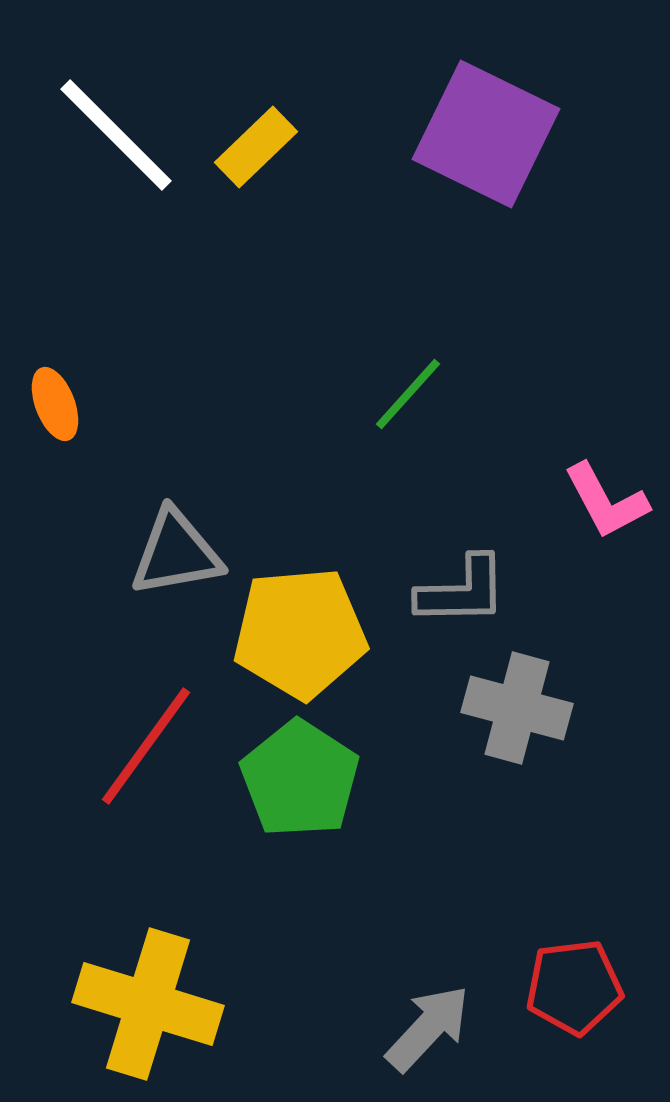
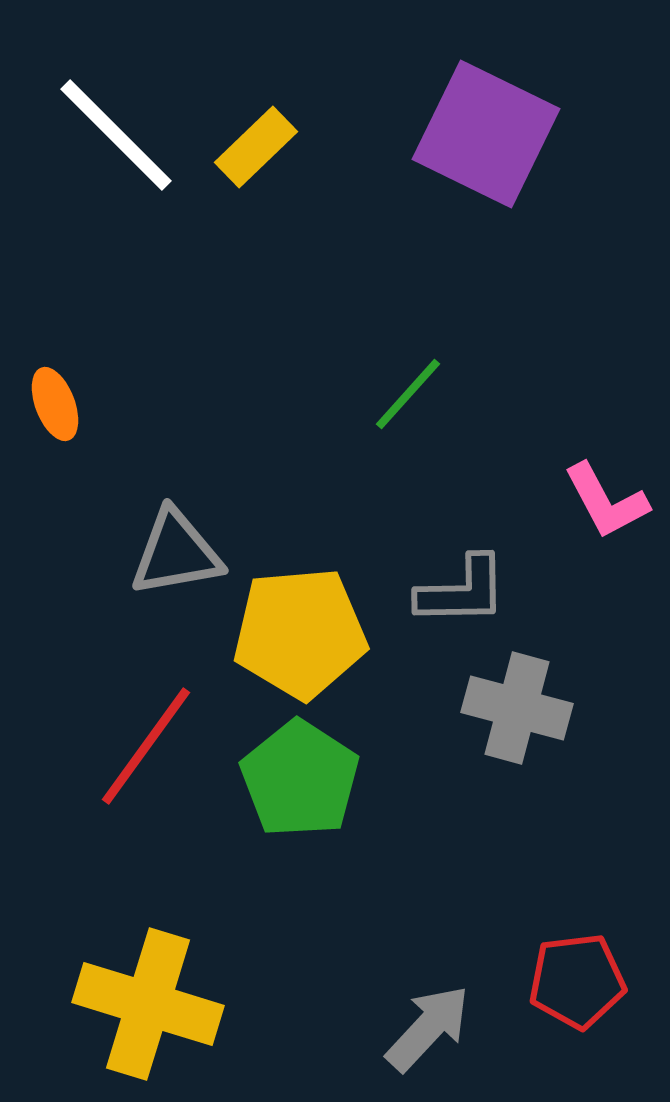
red pentagon: moved 3 px right, 6 px up
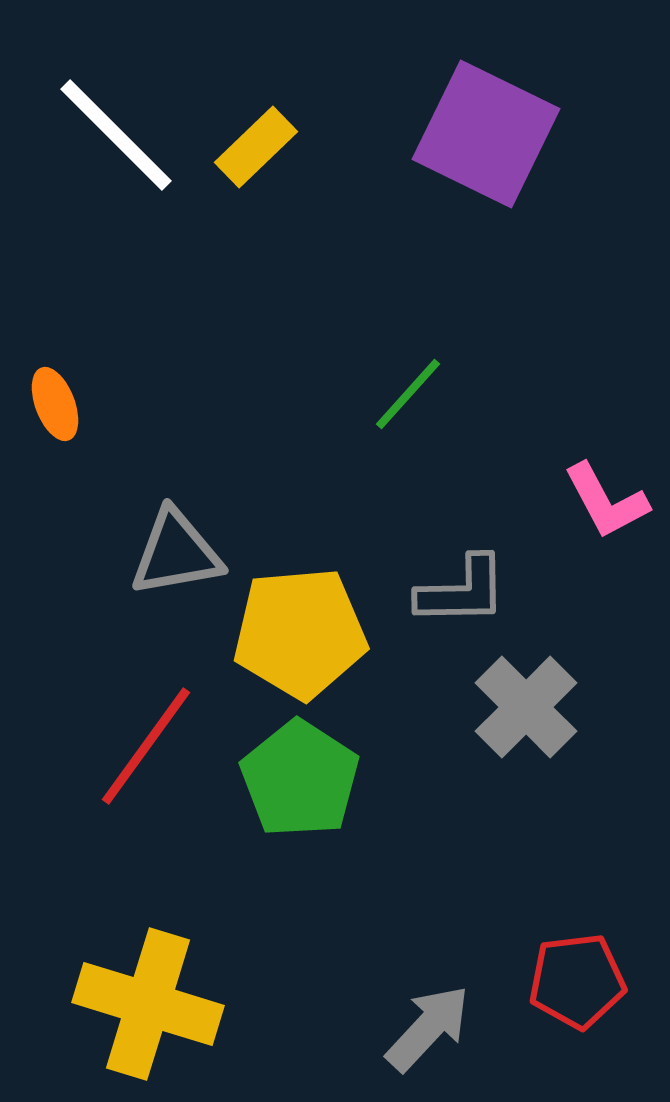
gray cross: moved 9 px right, 1 px up; rotated 30 degrees clockwise
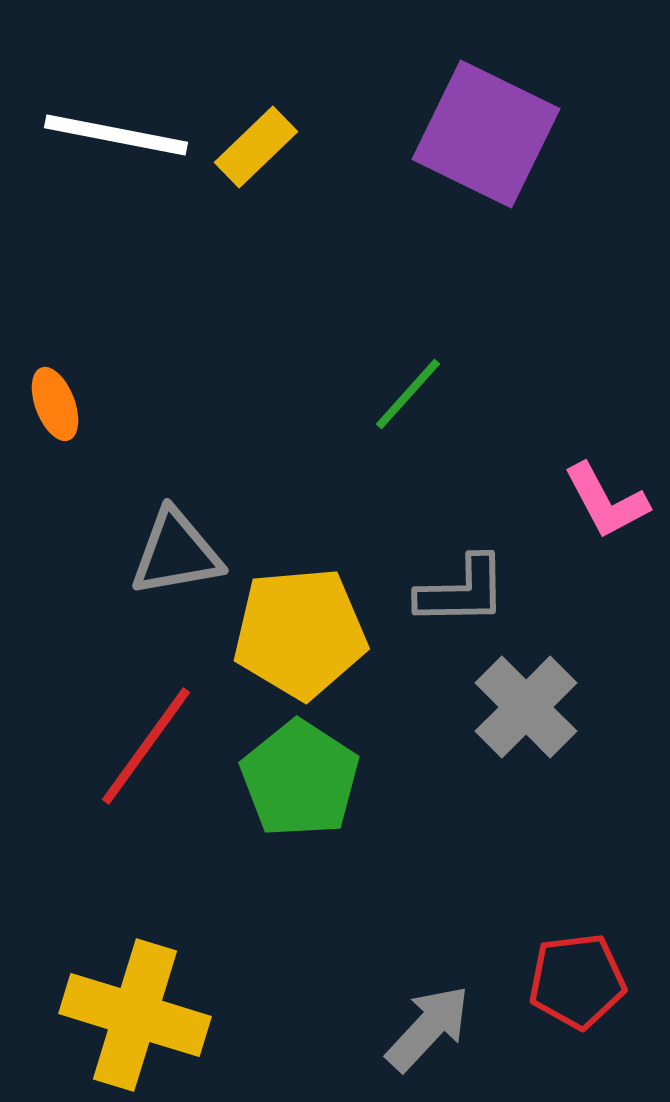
white line: rotated 34 degrees counterclockwise
yellow cross: moved 13 px left, 11 px down
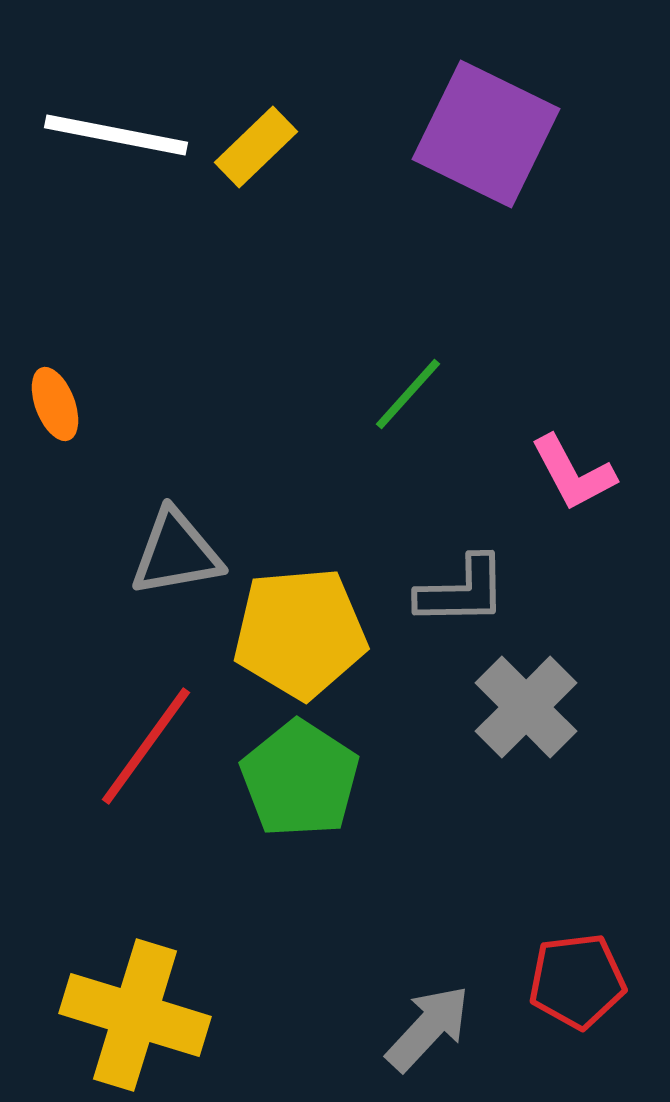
pink L-shape: moved 33 px left, 28 px up
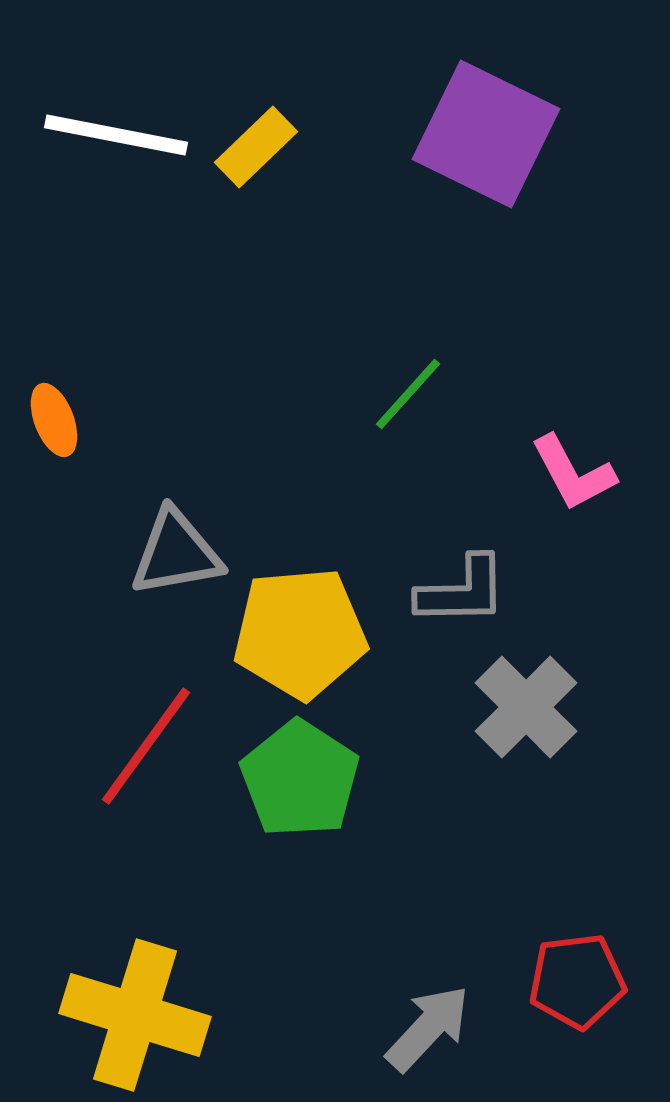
orange ellipse: moved 1 px left, 16 px down
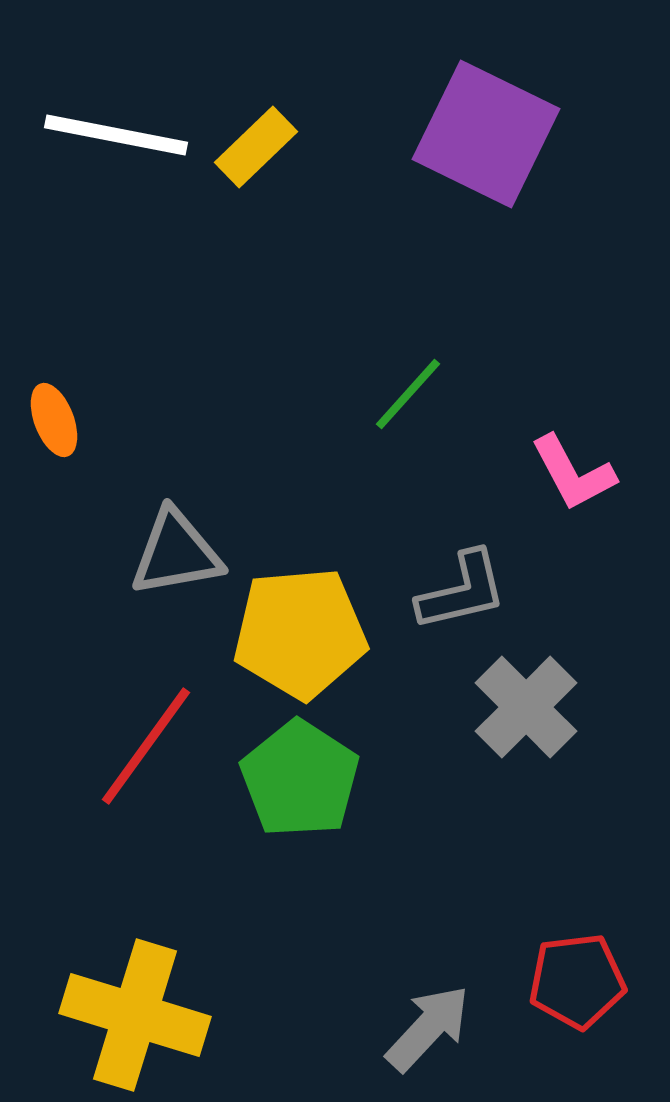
gray L-shape: rotated 12 degrees counterclockwise
